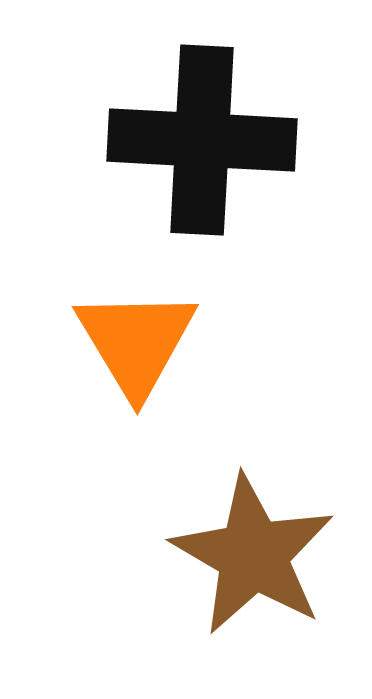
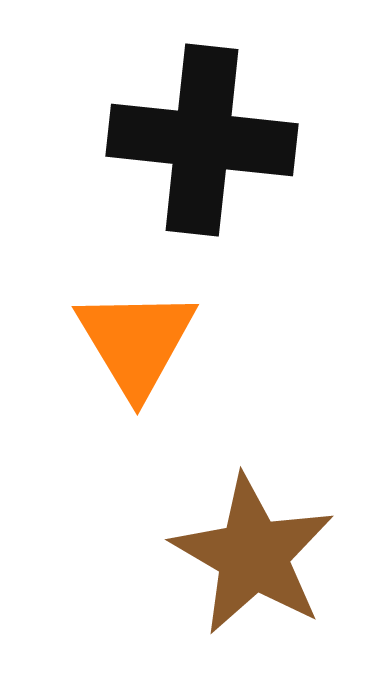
black cross: rotated 3 degrees clockwise
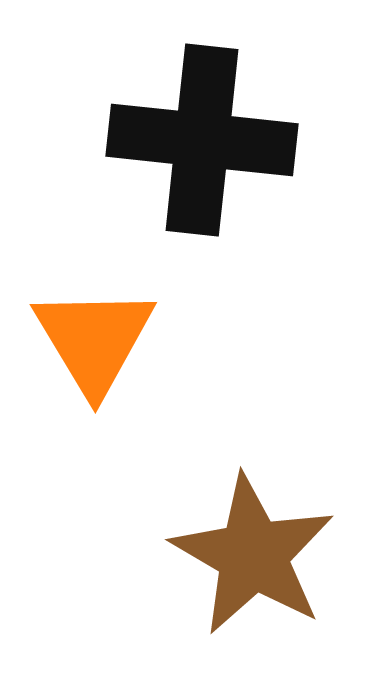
orange triangle: moved 42 px left, 2 px up
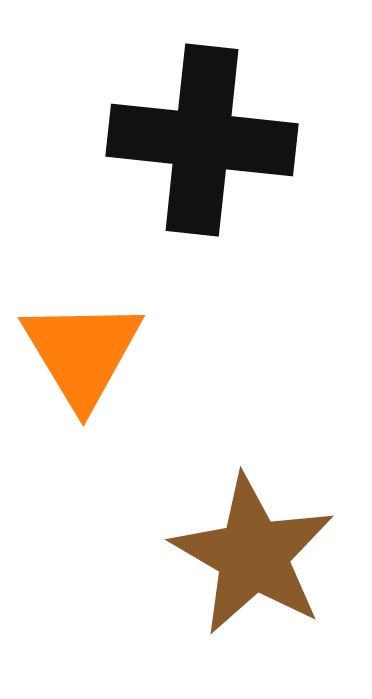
orange triangle: moved 12 px left, 13 px down
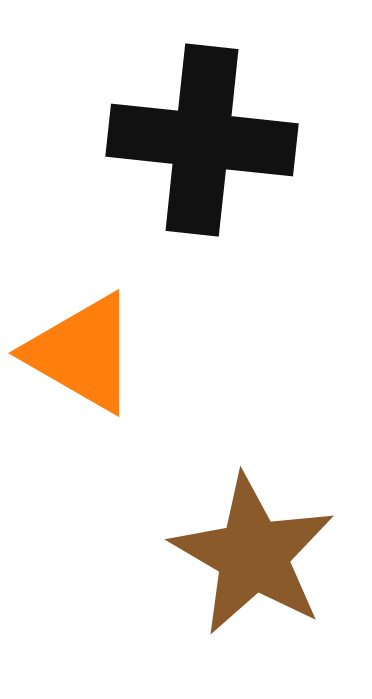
orange triangle: rotated 29 degrees counterclockwise
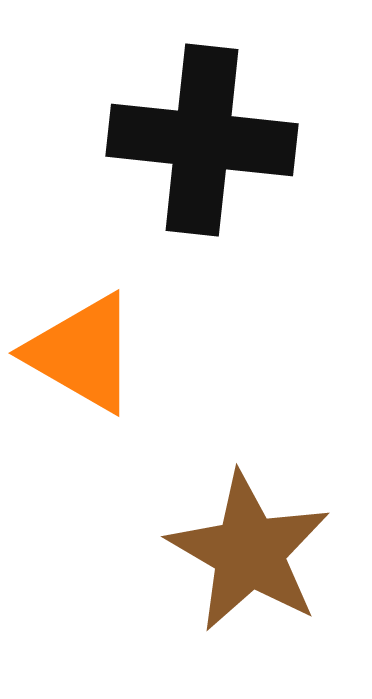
brown star: moved 4 px left, 3 px up
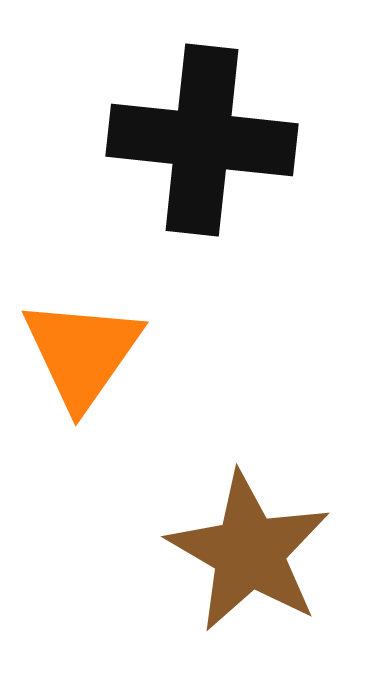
orange triangle: rotated 35 degrees clockwise
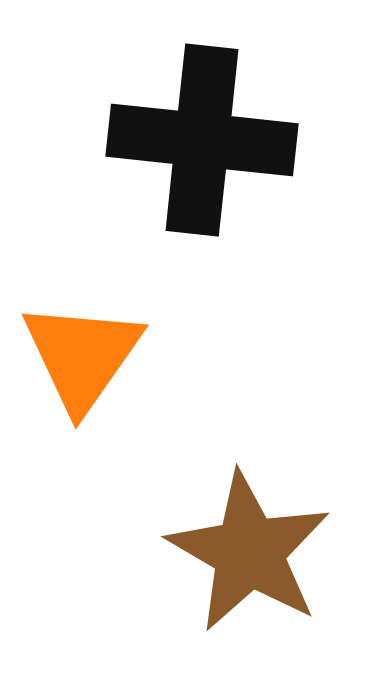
orange triangle: moved 3 px down
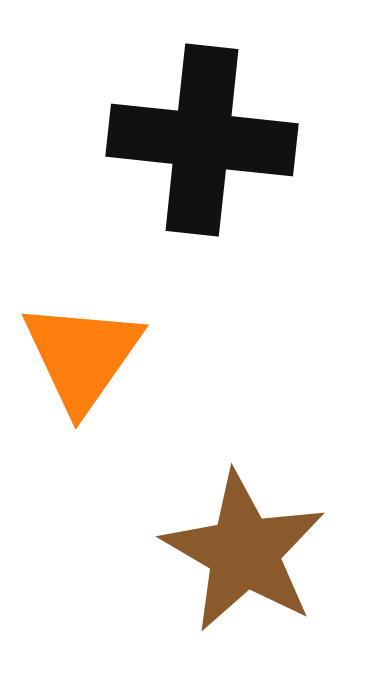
brown star: moved 5 px left
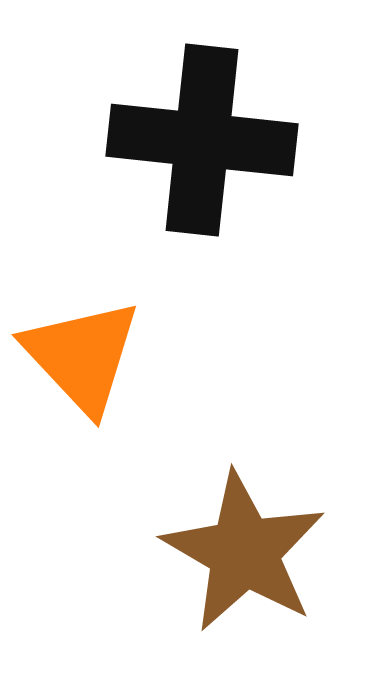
orange triangle: rotated 18 degrees counterclockwise
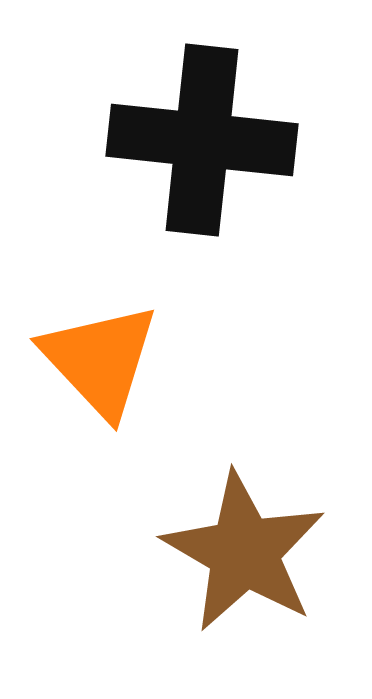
orange triangle: moved 18 px right, 4 px down
